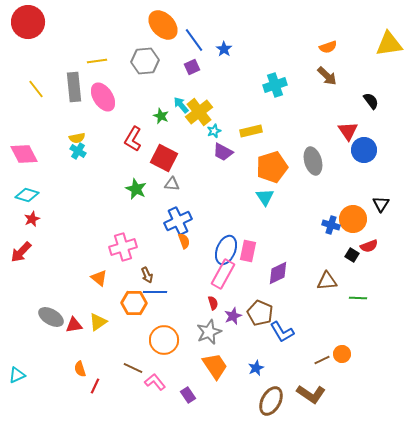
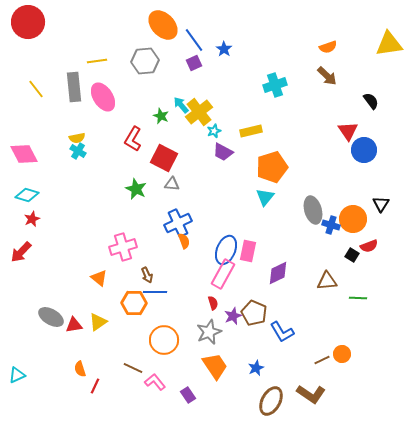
purple square at (192, 67): moved 2 px right, 4 px up
gray ellipse at (313, 161): moved 49 px down
cyan triangle at (265, 197): rotated 12 degrees clockwise
blue cross at (178, 221): moved 2 px down
brown pentagon at (260, 313): moved 6 px left
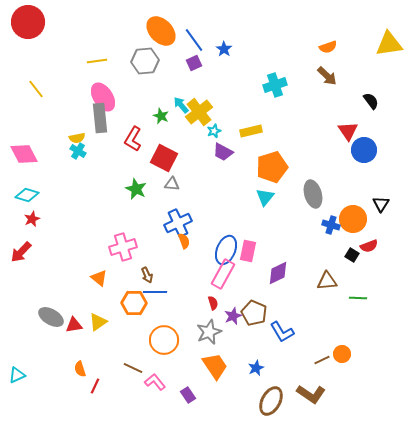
orange ellipse at (163, 25): moved 2 px left, 6 px down
gray rectangle at (74, 87): moved 26 px right, 31 px down
gray ellipse at (313, 210): moved 16 px up
